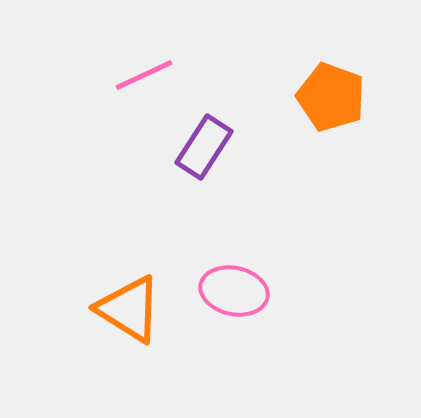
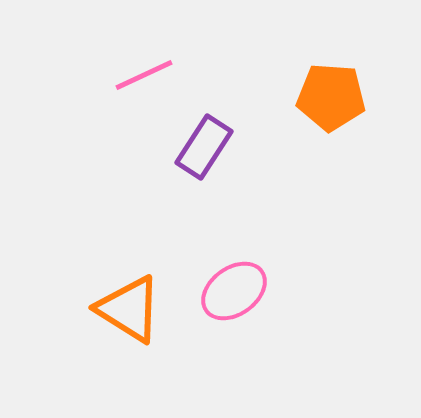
orange pentagon: rotated 16 degrees counterclockwise
pink ellipse: rotated 48 degrees counterclockwise
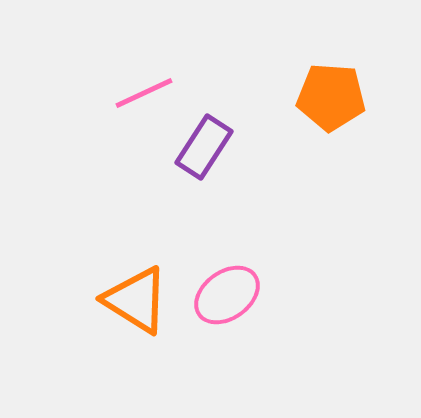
pink line: moved 18 px down
pink ellipse: moved 7 px left, 4 px down
orange triangle: moved 7 px right, 9 px up
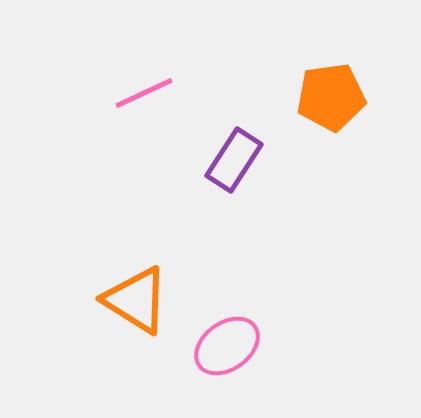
orange pentagon: rotated 12 degrees counterclockwise
purple rectangle: moved 30 px right, 13 px down
pink ellipse: moved 51 px down
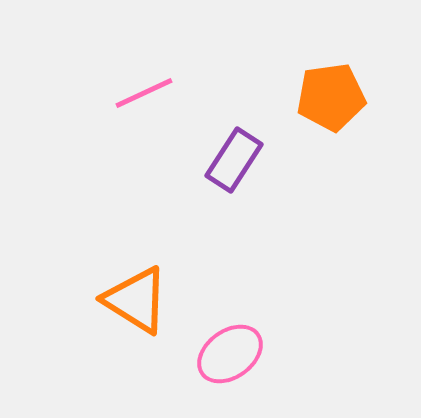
pink ellipse: moved 3 px right, 8 px down
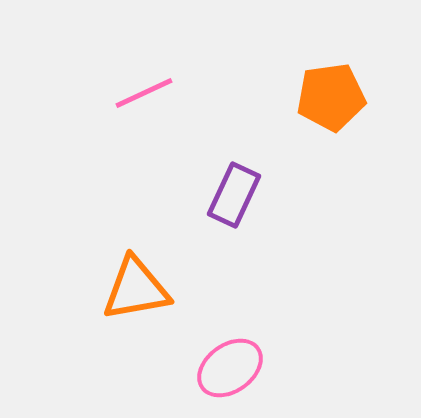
purple rectangle: moved 35 px down; rotated 8 degrees counterclockwise
orange triangle: moved 11 px up; rotated 42 degrees counterclockwise
pink ellipse: moved 14 px down
